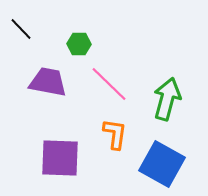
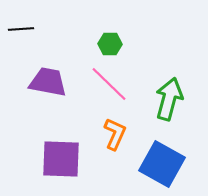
black line: rotated 50 degrees counterclockwise
green hexagon: moved 31 px right
green arrow: moved 2 px right
orange L-shape: rotated 16 degrees clockwise
purple square: moved 1 px right, 1 px down
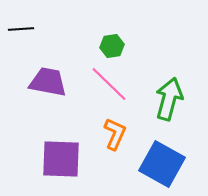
green hexagon: moved 2 px right, 2 px down; rotated 10 degrees counterclockwise
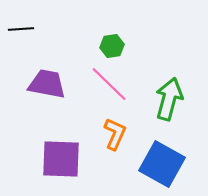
purple trapezoid: moved 1 px left, 2 px down
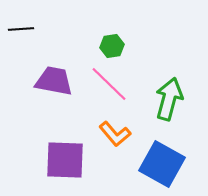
purple trapezoid: moved 7 px right, 3 px up
orange L-shape: rotated 116 degrees clockwise
purple square: moved 4 px right, 1 px down
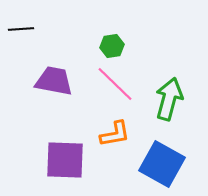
pink line: moved 6 px right
orange L-shape: rotated 60 degrees counterclockwise
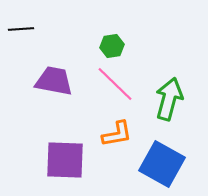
orange L-shape: moved 2 px right
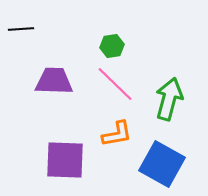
purple trapezoid: rotated 9 degrees counterclockwise
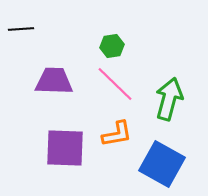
purple square: moved 12 px up
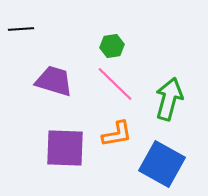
purple trapezoid: rotated 15 degrees clockwise
